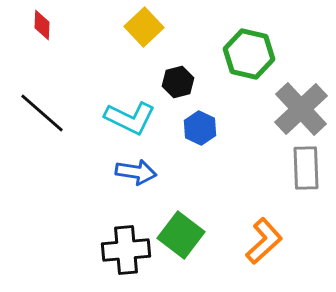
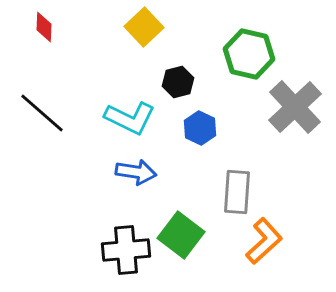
red diamond: moved 2 px right, 2 px down
gray cross: moved 6 px left, 2 px up
gray rectangle: moved 69 px left, 24 px down; rotated 6 degrees clockwise
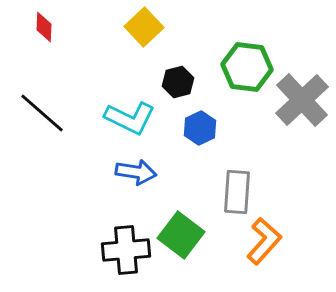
green hexagon: moved 2 px left, 13 px down; rotated 6 degrees counterclockwise
gray cross: moved 7 px right, 7 px up
blue hexagon: rotated 8 degrees clockwise
orange L-shape: rotated 6 degrees counterclockwise
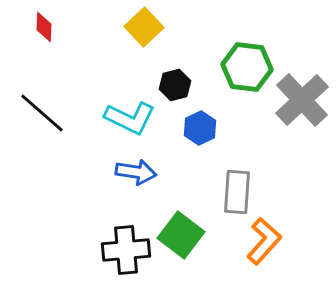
black hexagon: moved 3 px left, 3 px down
